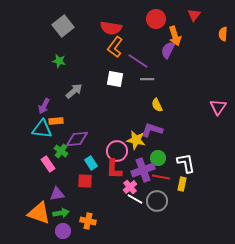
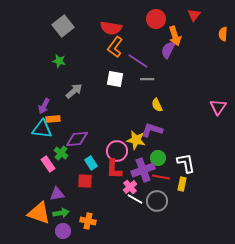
orange rectangle: moved 3 px left, 2 px up
green cross: moved 2 px down
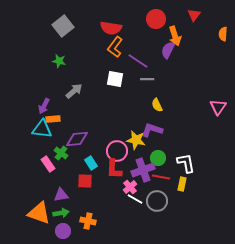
purple triangle: moved 4 px right, 1 px down
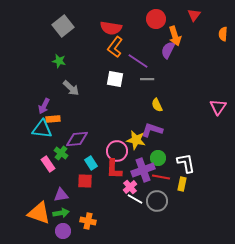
gray arrow: moved 3 px left, 3 px up; rotated 84 degrees clockwise
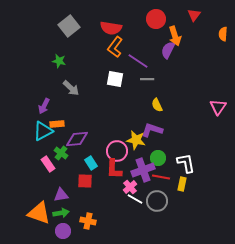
gray square: moved 6 px right
orange rectangle: moved 4 px right, 5 px down
cyan triangle: moved 1 px right, 2 px down; rotated 35 degrees counterclockwise
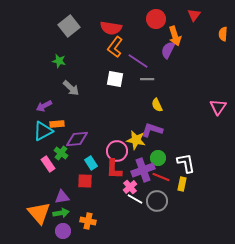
purple arrow: rotated 35 degrees clockwise
red line: rotated 12 degrees clockwise
purple triangle: moved 1 px right, 2 px down
orange triangle: rotated 30 degrees clockwise
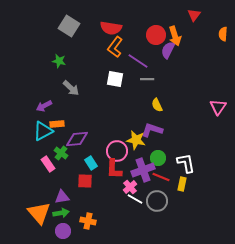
red circle: moved 16 px down
gray square: rotated 20 degrees counterclockwise
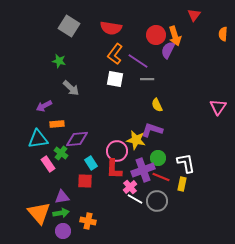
orange L-shape: moved 7 px down
cyan triangle: moved 5 px left, 8 px down; rotated 20 degrees clockwise
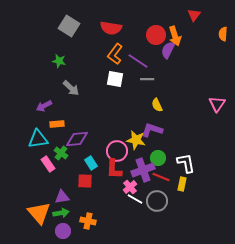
pink triangle: moved 1 px left, 3 px up
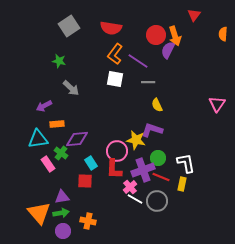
gray square: rotated 25 degrees clockwise
gray line: moved 1 px right, 3 px down
